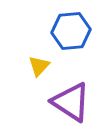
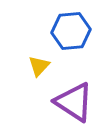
purple triangle: moved 3 px right
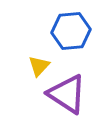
purple triangle: moved 7 px left, 8 px up
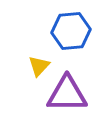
purple triangle: rotated 33 degrees counterclockwise
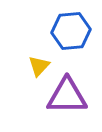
purple triangle: moved 2 px down
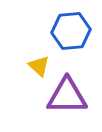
yellow triangle: rotated 30 degrees counterclockwise
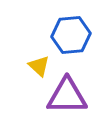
blue hexagon: moved 4 px down
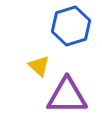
blue hexagon: moved 9 px up; rotated 12 degrees counterclockwise
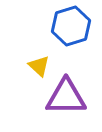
purple triangle: moved 1 px left, 1 px down
